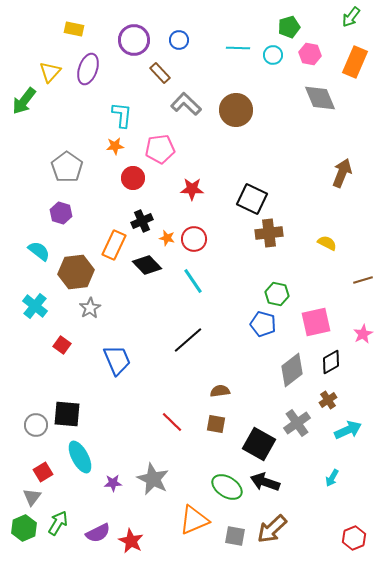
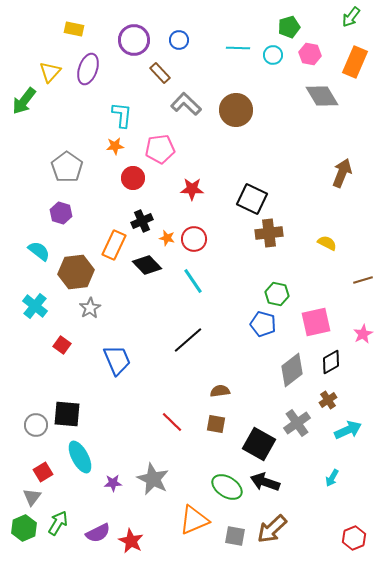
gray diamond at (320, 98): moved 2 px right, 2 px up; rotated 8 degrees counterclockwise
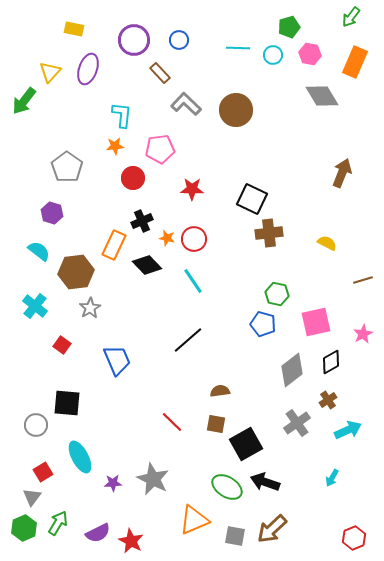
purple hexagon at (61, 213): moved 9 px left
black square at (67, 414): moved 11 px up
black square at (259, 444): moved 13 px left; rotated 32 degrees clockwise
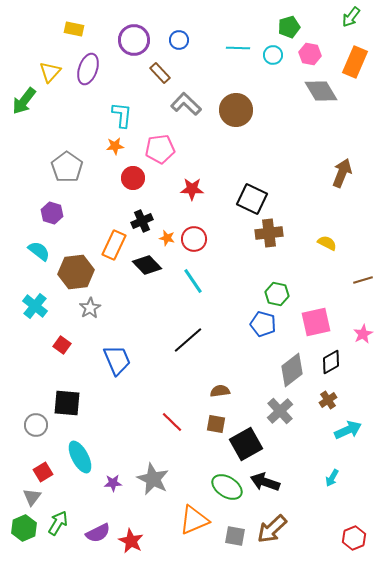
gray diamond at (322, 96): moved 1 px left, 5 px up
gray cross at (297, 423): moved 17 px left, 12 px up; rotated 8 degrees counterclockwise
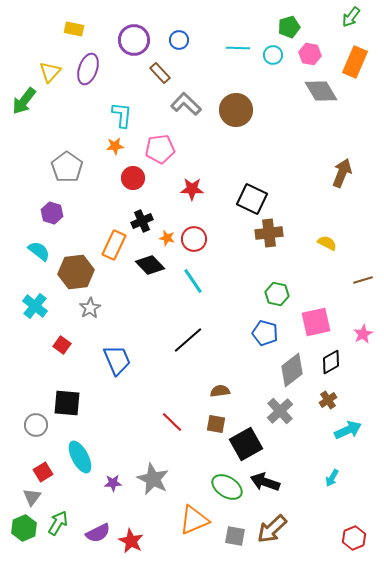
black diamond at (147, 265): moved 3 px right
blue pentagon at (263, 324): moved 2 px right, 9 px down
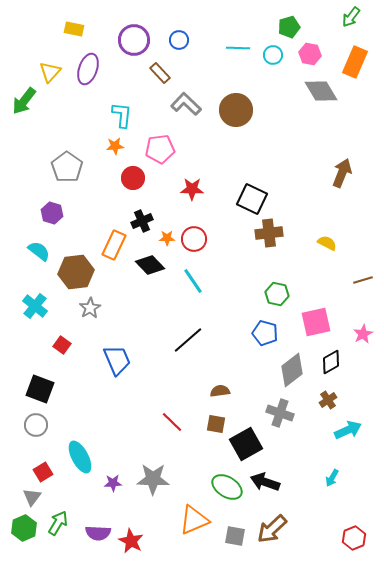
orange star at (167, 238): rotated 14 degrees counterclockwise
black square at (67, 403): moved 27 px left, 14 px up; rotated 16 degrees clockwise
gray cross at (280, 411): moved 2 px down; rotated 28 degrees counterclockwise
gray star at (153, 479): rotated 24 degrees counterclockwise
purple semicircle at (98, 533): rotated 30 degrees clockwise
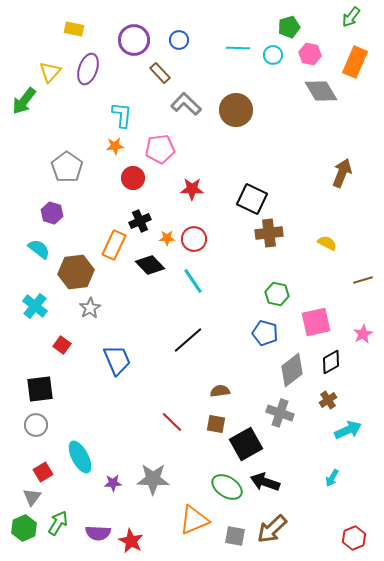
black cross at (142, 221): moved 2 px left
cyan semicircle at (39, 251): moved 2 px up
black square at (40, 389): rotated 28 degrees counterclockwise
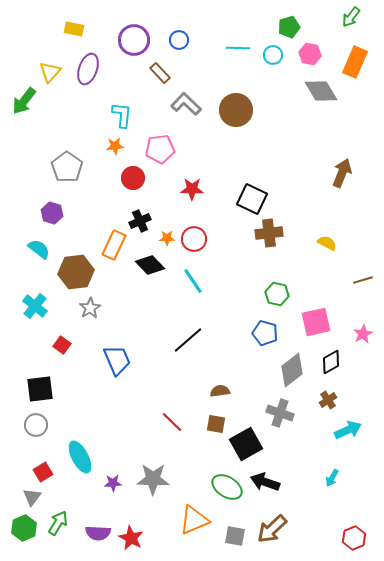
red star at (131, 541): moved 3 px up
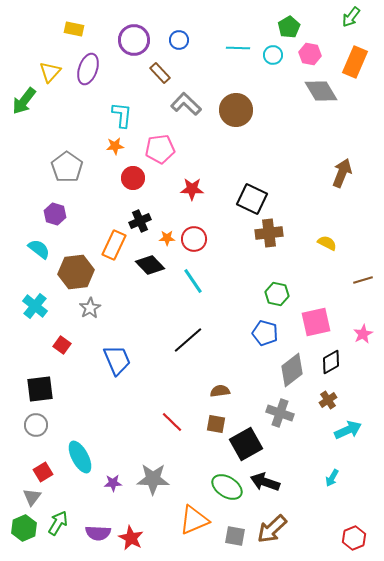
green pentagon at (289, 27): rotated 15 degrees counterclockwise
purple hexagon at (52, 213): moved 3 px right, 1 px down
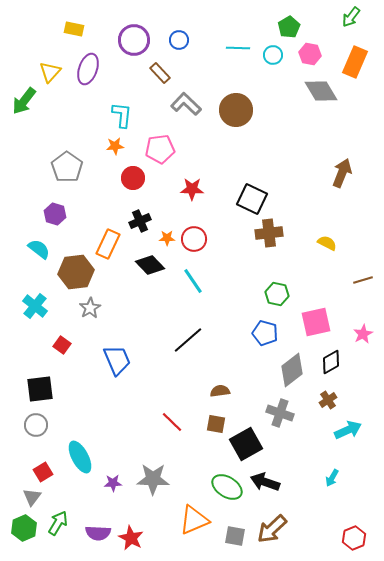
orange rectangle at (114, 245): moved 6 px left, 1 px up
